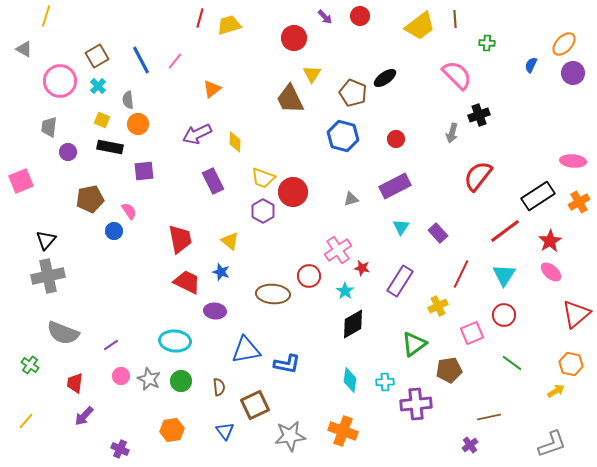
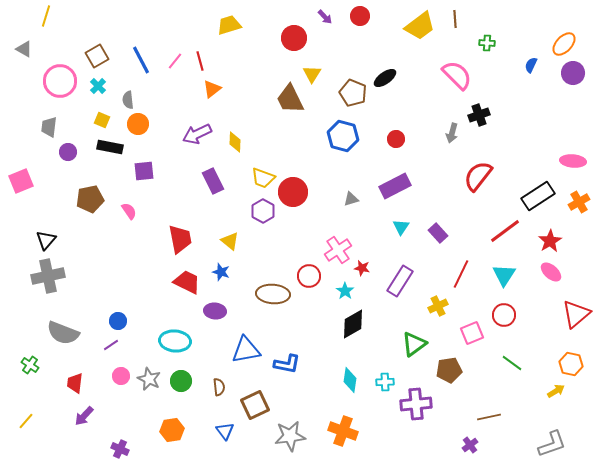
red line at (200, 18): moved 43 px down; rotated 30 degrees counterclockwise
blue circle at (114, 231): moved 4 px right, 90 px down
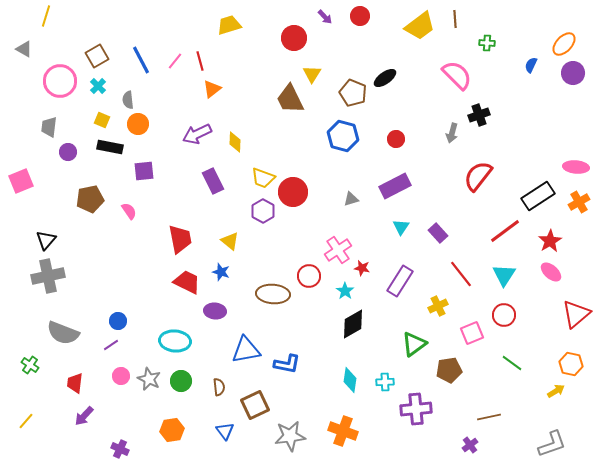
pink ellipse at (573, 161): moved 3 px right, 6 px down
red line at (461, 274): rotated 64 degrees counterclockwise
purple cross at (416, 404): moved 5 px down
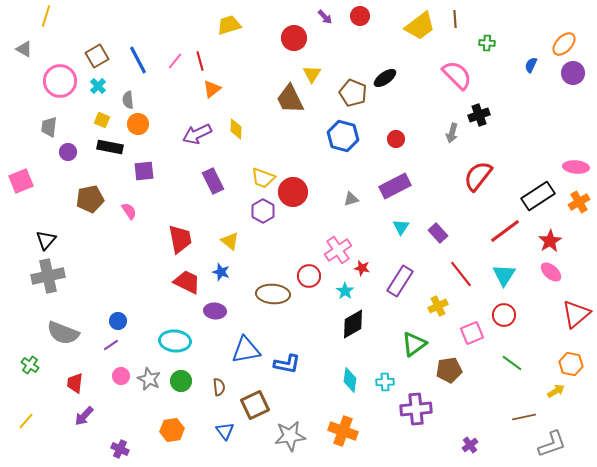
blue line at (141, 60): moved 3 px left
yellow diamond at (235, 142): moved 1 px right, 13 px up
brown line at (489, 417): moved 35 px right
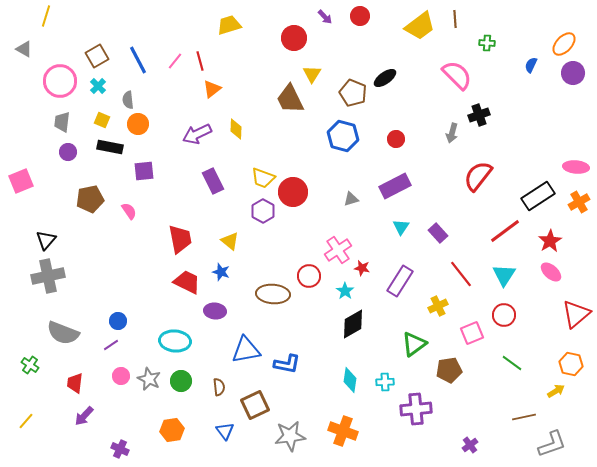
gray trapezoid at (49, 127): moved 13 px right, 5 px up
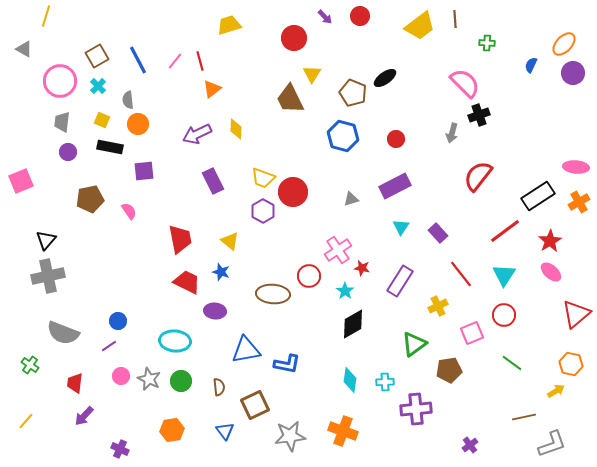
pink semicircle at (457, 75): moved 8 px right, 8 px down
purple line at (111, 345): moved 2 px left, 1 px down
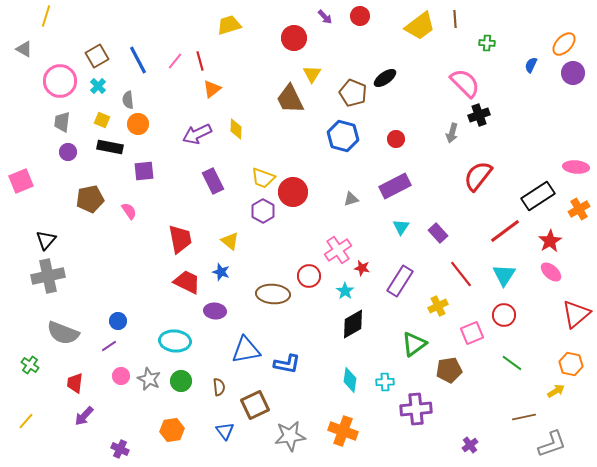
orange cross at (579, 202): moved 7 px down
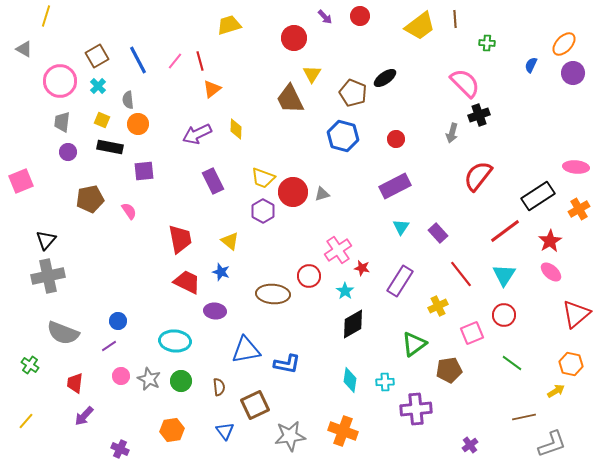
gray triangle at (351, 199): moved 29 px left, 5 px up
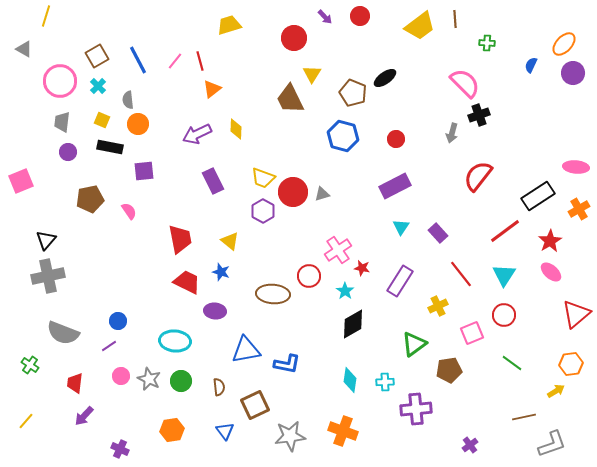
orange hexagon at (571, 364): rotated 20 degrees counterclockwise
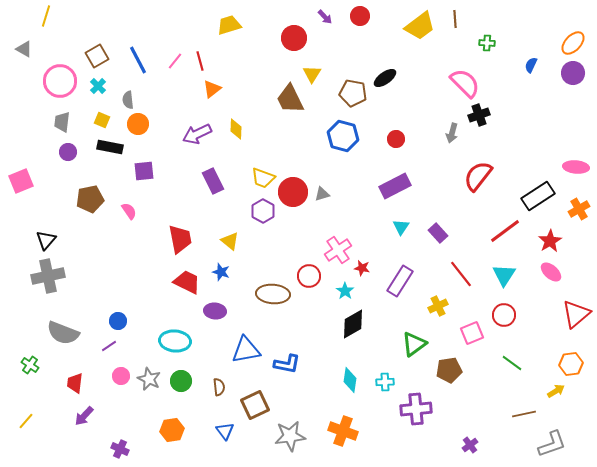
orange ellipse at (564, 44): moved 9 px right, 1 px up
brown pentagon at (353, 93): rotated 12 degrees counterclockwise
brown line at (524, 417): moved 3 px up
